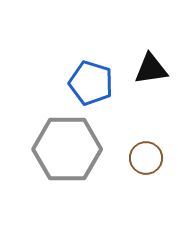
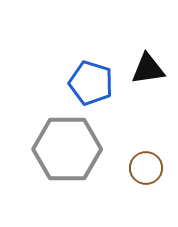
black triangle: moved 3 px left
brown circle: moved 10 px down
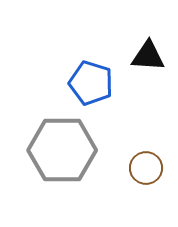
black triangle: moved 13 px up; rotated 12 degrees clockwise
gray hexagon: moved 5 px left, 1 px down
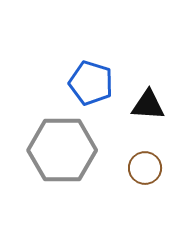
black triangle: moved 49 px down
brown circle: moved 1 px left
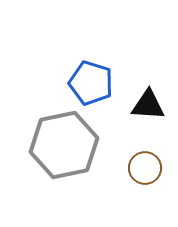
gray hexagon: moved 2 px right, 5 px up; rotated 12 degrees counterclockwise
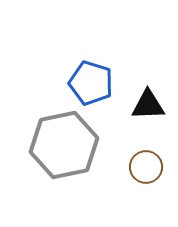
black triangle: rotated 6 degrees counterclockwise
brown circle: moved 1 px right, 1 px up
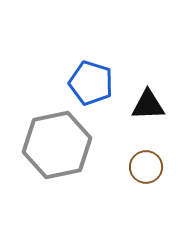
gray hexagon: moved 7 px left
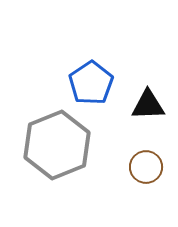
blue pentagon: rotated 21 degrees clockwise
gray hexagon: rotated 10 degrees counterclockwise
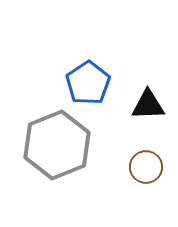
blue pentagon: moved 3 px left
